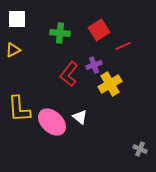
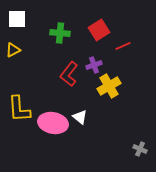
yellow cross: moved 1 px left, 2 px down
pink ellipse: moved 1 px right, 1 px down; rotated 32 degrees counterclockwise
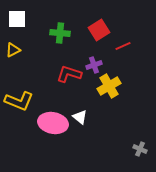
red L-shape: rotated 70 degrees clockwise
yellow L-shape: moved 8 px up; rotated 64 degrees counterclockwise
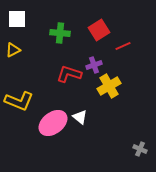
pink ellipse: rotated 48 degrees counterclockwise
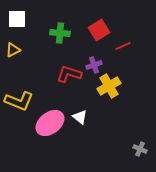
pink ellipse: moved 3 px left
